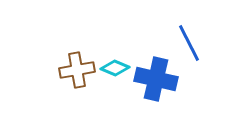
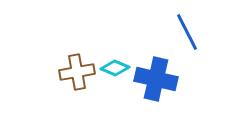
blue line: moved 2 px left, 11 px up
brown cross: moved 2 px down
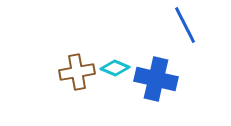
blue line: moved 2 px left, 7 px up
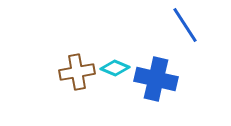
blue line: rotated 6 degrees counterclockwise
